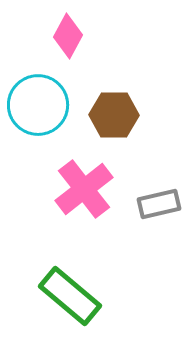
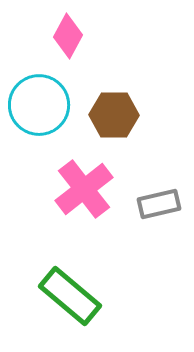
cyan circle: moved 1 px right
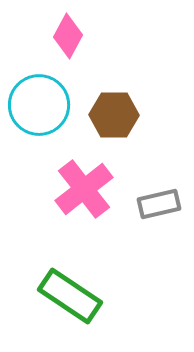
green rectangle: rotated 6 degrees counterclockwise
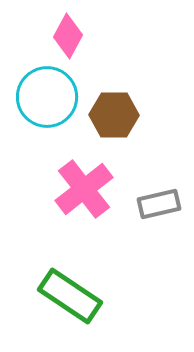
cyan circle: moved 8 px right, 8 px up
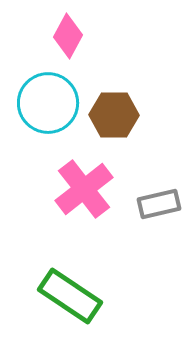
cyan circle: moved 1 px right, 6 px down
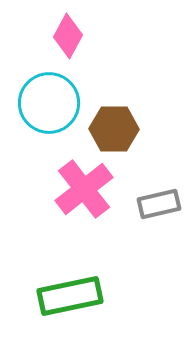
cyan circle: moved 1 px right
brown hexagon: moved 14 px down
green rectangle: rotated 46 degrees counterclockwise
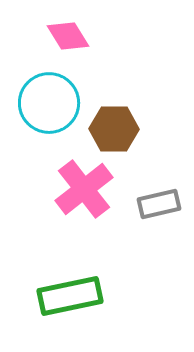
pink diamond: rotated 60 degrees counterclockwise
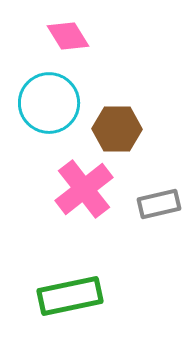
brown hexagon: moved 3 px right
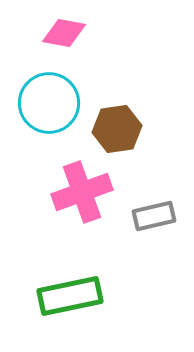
pink diamond: moved 4 px left, 3 px up; rotated 48 degrees counterclockwise
brown hexagon: rotated 9 degrees counterclockwise
pink cross: moved 2 px left, 3 px down; rotated 18 degrees clockwise
gray rectangle: moved 5 px left, 12 px down
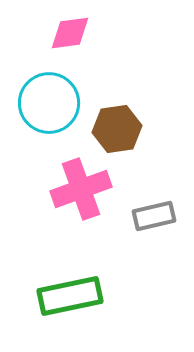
pink diamond: moved 6 px right; rotated 18 degrees counterclockwise
pink cross: moved 1 px left, 3 px up
